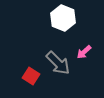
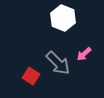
pink arrow: moved 2 px down
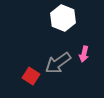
pink arrow: rotated 35 degrees counterclockwise
gray arrow: rotated 100 degrees clockwise
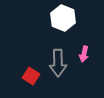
gray arrow: rotated 56 degrees counterclockwise
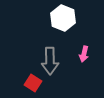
gray arrow: moved 8 px left, 2 px up
red square: moved 2 px right, 7 px down
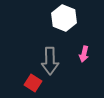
white hexagon: moved 1 px right
